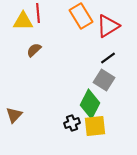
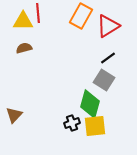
orange rectangle: rotated 60 degrees clockwise
brown semicircle: moved 10 px left, 2 px up; rotated 28 degrees clockwise
green diamond: rotated 12 degrees counterclockwise
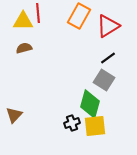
orange rectangle: moved 2 px left
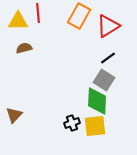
yellow triangle: moved 5 px left
green diamond: moved 7 px right, 3 px up; rotated 12 degrees counterclockwise
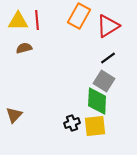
red line: moved 1 px left, 7 px down
gray square: moved 1 px down
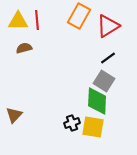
yellow square: moved 2 px left, 1 px down; rotated 15 degrees clockwise
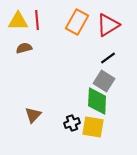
orange rectangle: moved 2 px left, 6 px down
red triangle: moved 1 px up
brown triangle: moved 19 px right
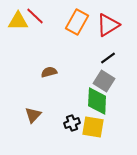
red line: moved 2 px left, 4 px up; rotated 42 degrees counterclockwise
brown semicircle: moved 25 px right, 24 px down
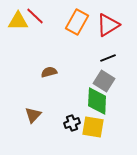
black line: rotated 14 degrees clockwise
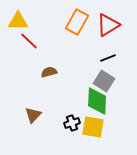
red line: moved 6 px left, 25 px down
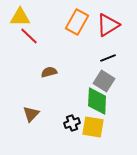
yellow triangle: moved 2 px right, 4 px up
red line: moved 5 px up
brown triangle: moved 2 px left, 1 px up
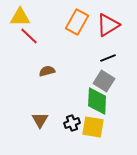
brown semicircle: moved 2 px left, 1 px up
brown triangle: moved 9 px right, 6 px down; rotated 12 degrees counterclockwise
